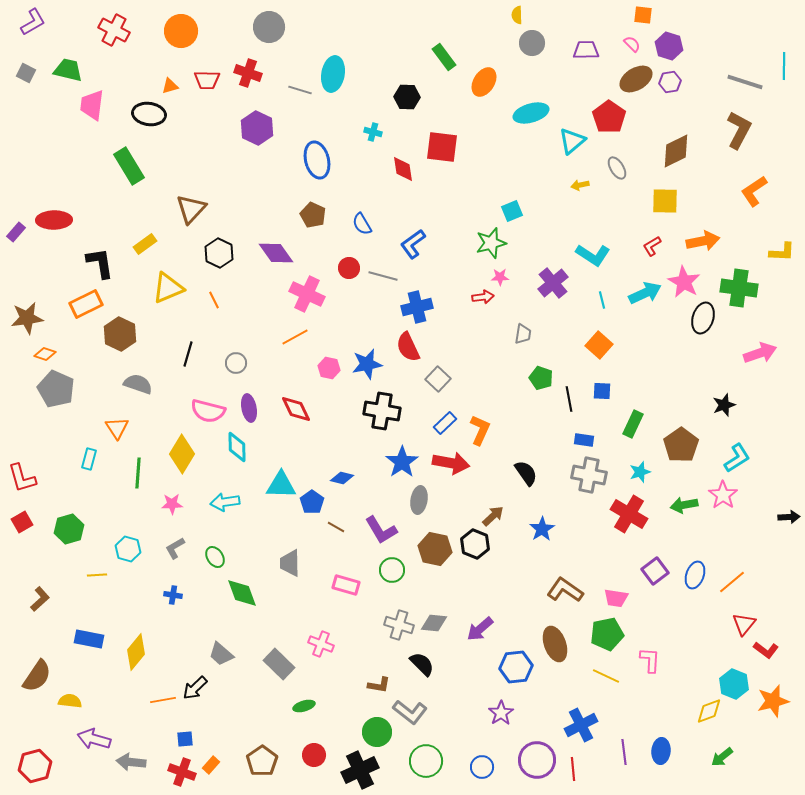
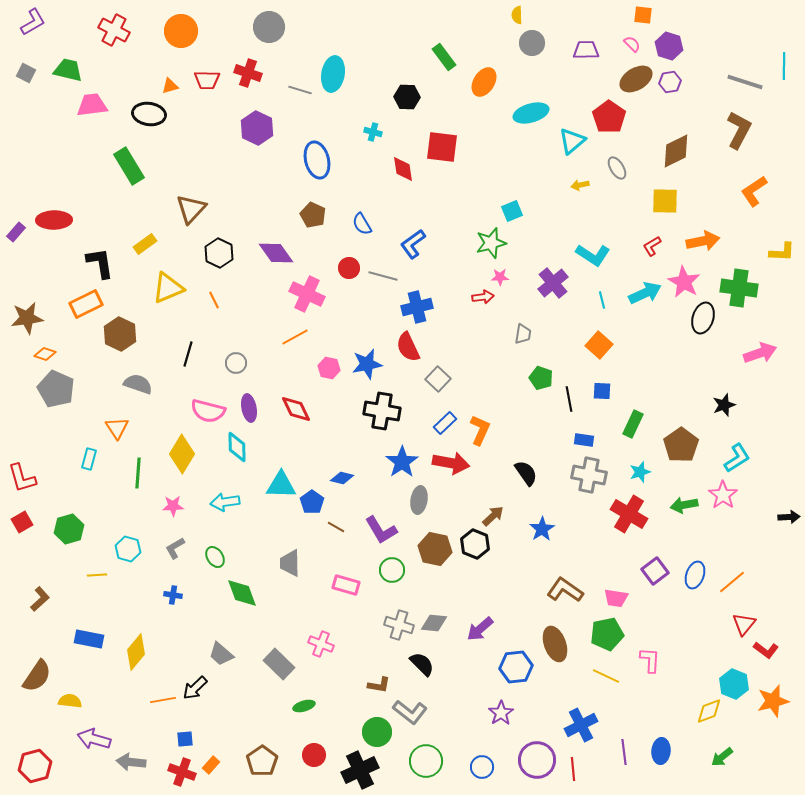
pink trapezoid at (92, 105): rotated 76 degrees clockwise
pink star at (172, 504): moved 1 px right, 2 px down
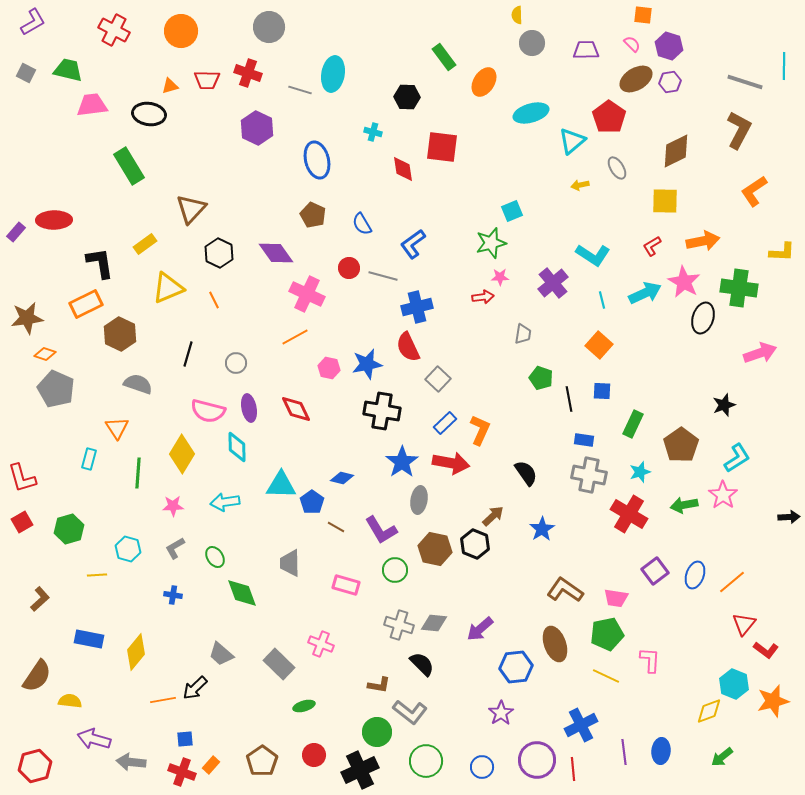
green circle at (392, 570): moved 3 px right
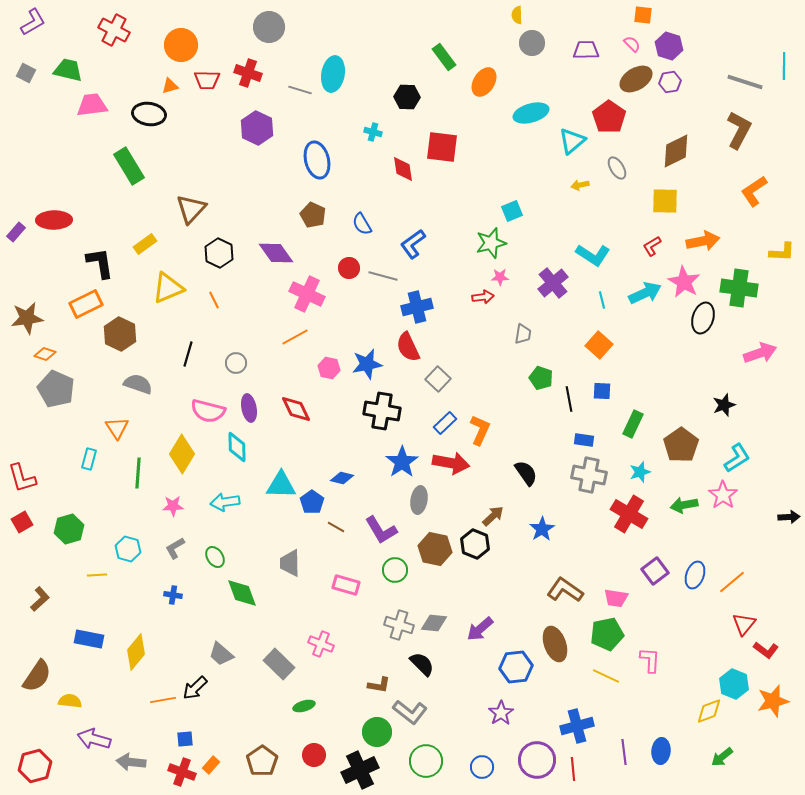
orange circle at (181, 31): moved 14 px down
blue cross at (581, 725): moved 4 px left, 1 px down; rotated 12 degrees clockwise
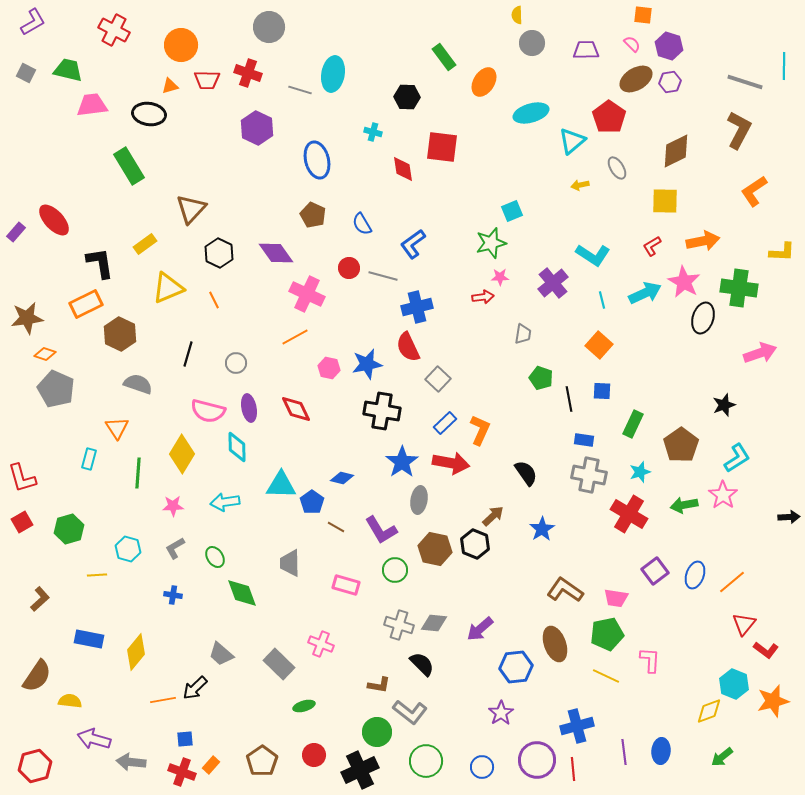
red ellipse at (54, 220): rotated 48 degrees clockwise
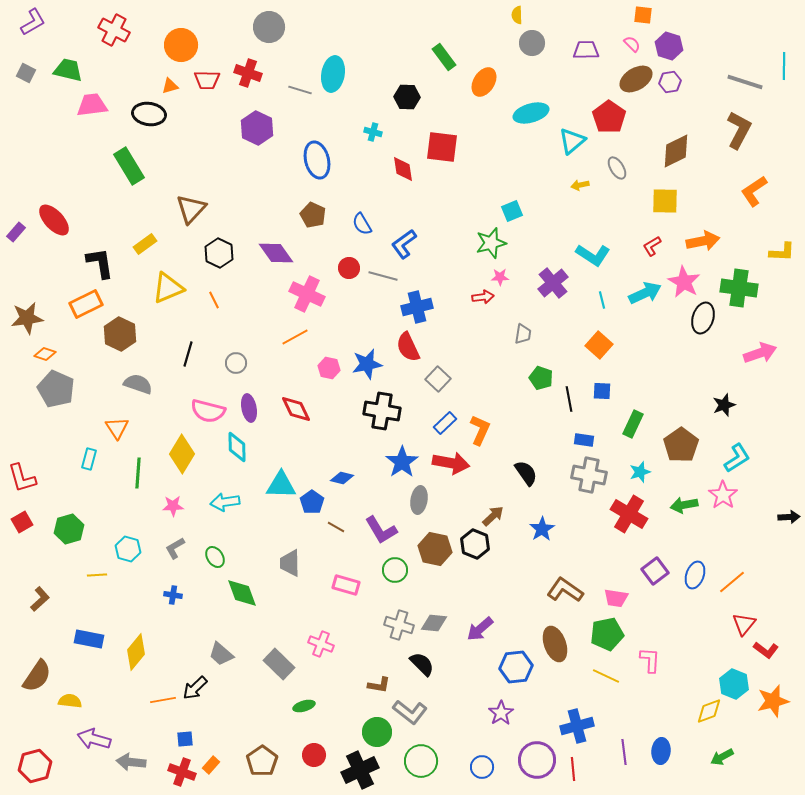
blue L-shape at (413, 244): moved 9 px left
green arrow at (722, 757): rotated 10 degrees clockwise
green circle at (426, 761): moved 5 px left
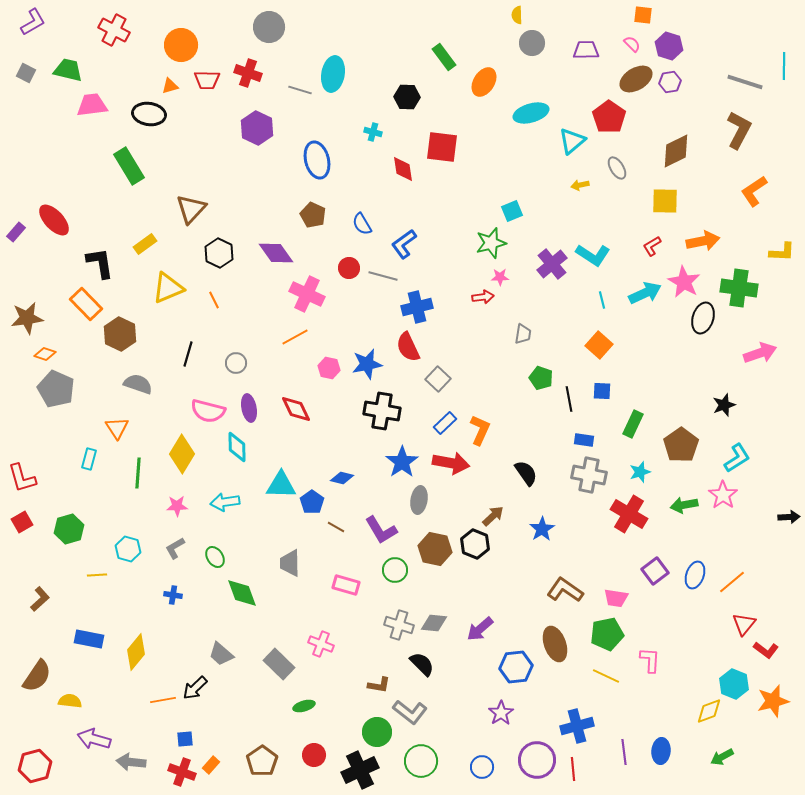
purple cross at (553, 283): moved 1 px left, 19 px up
orange rectangle at (86, 304): rotated 72 degrees clockwise
pink star at (173, 506): moved 4 px right
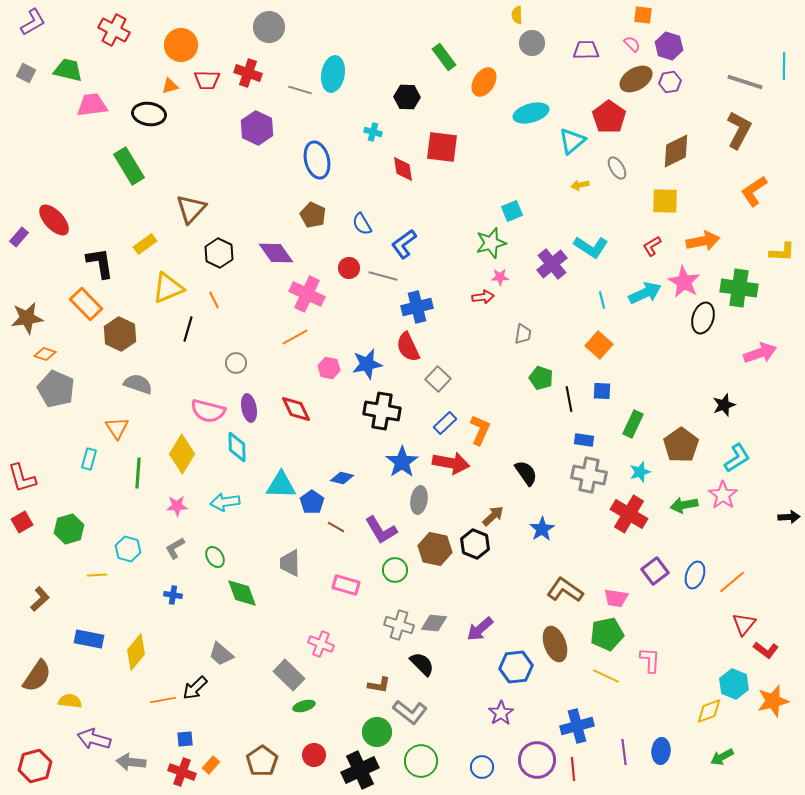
purple rectangle at (16, 232): moved 3 px right, 5 px down
cyan L-shape at (593, 255): moved 2 px left, 8 px up
black line at (188, 354): moved 25 px up
gray rectangle at (279, 664): moved 10 px right, 11 px down
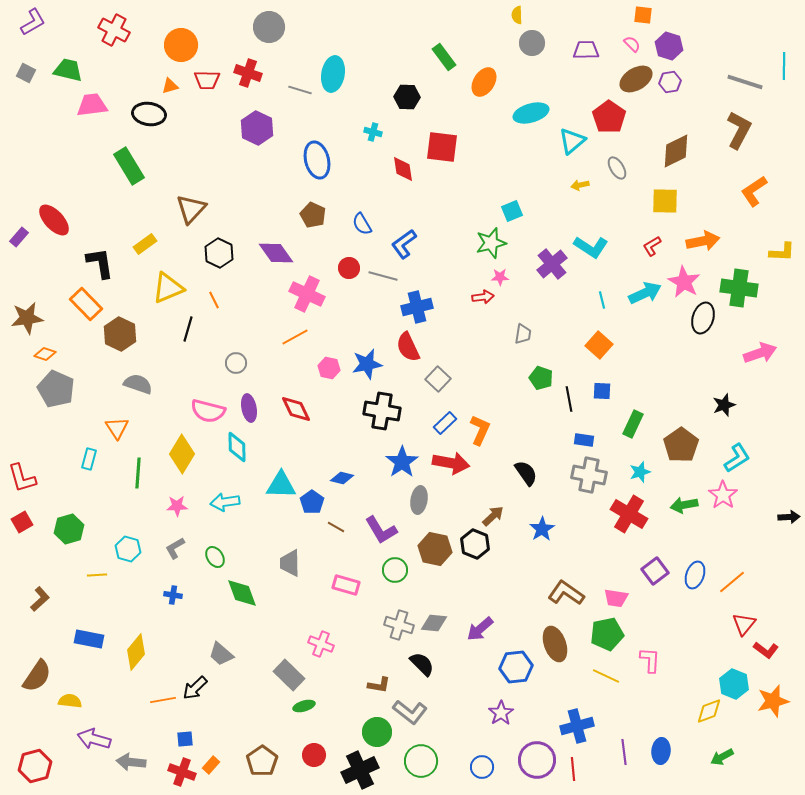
brown L-shape at (565, 590): moved 1 px right, 3 px down
